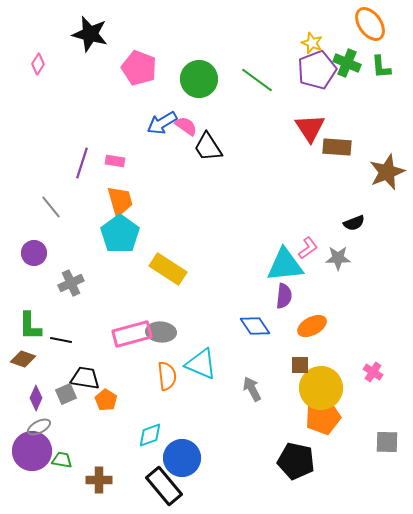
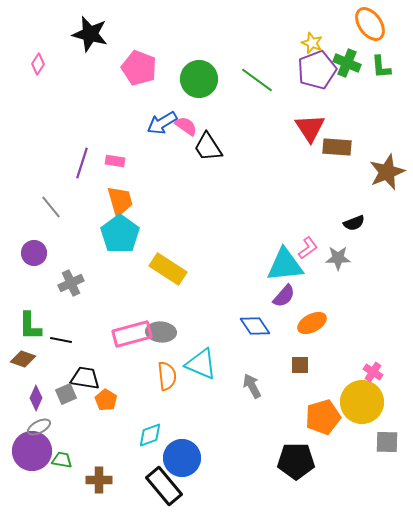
purple semicircle at (284, 296): rotated 35 degrees clockwise
orange ellipse at (312, 326): moved 3 px up
yellow circle at (321, 388): moved 41 px right, 14 px down
gray arrow at (252, 389): moved 3 px up
black pentagon at (296, 461): rotated 12 degrees counterclockwise
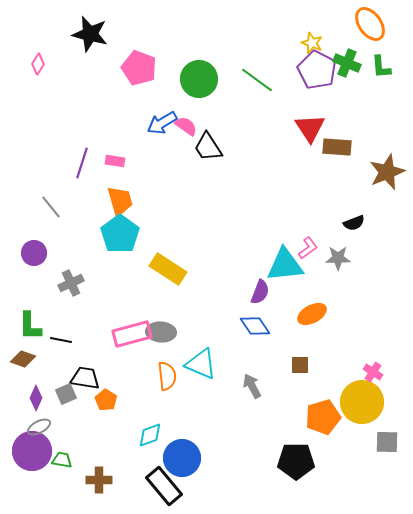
purple pentagon at (317, 70): rotated 24 degrees counterclockwise
purple semicircle at (284, 296): moved 24 px left, 4 px up; rotated 20 degrees counterclockwise
orange ellipse at (312, 323): moved 9 px up
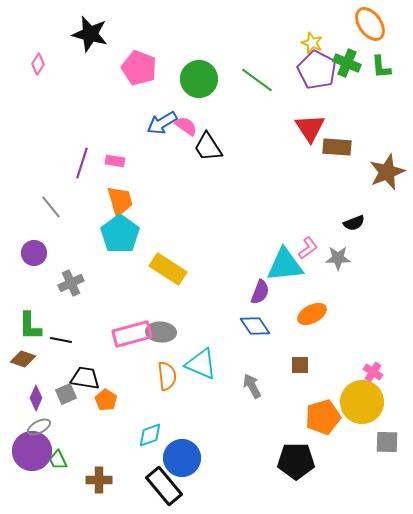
green trapezoid at (62, 460): moved 4 px left; rotated 125 degrees counterclockwise
